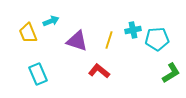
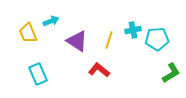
purple triangle: rotated 15 degrees clockwise
red L-shape: moved 1 px up
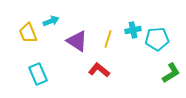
yellow line: moved 1 px left, 1 px up
